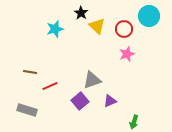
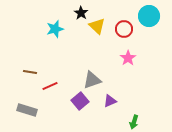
pink star: moved 1 px right, 4 px down; rotated 14 degrees counterclockwise
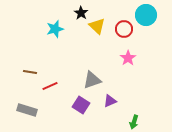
cyan circle: moved 3 px left, 1 px up
purple square: moved 1 px right, 4 px down; rotated 18 degrees counterclockwise
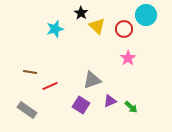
gray rectangle: rotated 18 degrees clockwise
green arrow: moved 3 px left, 15 px up; rotated 64 degrees counterclockwise
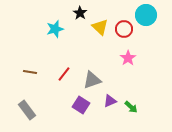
black star: moved 1 px left
yellow triangle: moved 3 px right, 1 px down
red line: moved 14 px right, 12 px up; rotated 28 degrees counterclockwise
gray rectangle: rotated 18 degrees clockwise
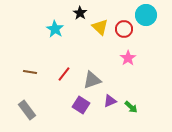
cyan star: rotated 24 degrees counterclockwise
